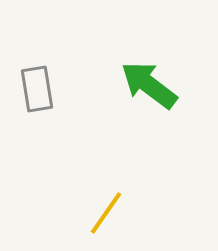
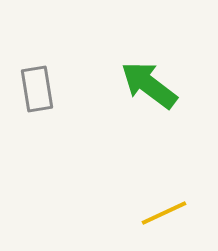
yellow line: moved 58 px right; rotated 30 degrees clockwise
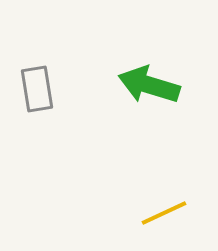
green arrow: rotated 20 degrees counterclockwise
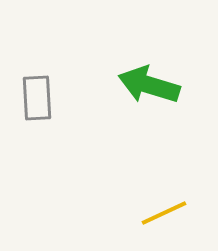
gray rectangle: moved 9 px down; rotated 6 degrees clockwise
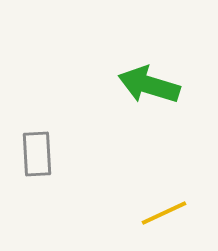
gray rectangle: moved 56 px down
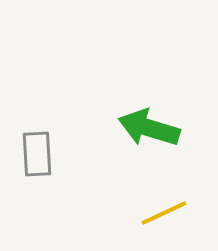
green arrow: moved 43 px down
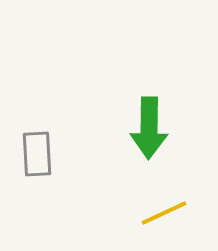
green arrow: rotated 106 degrees counterclockwise
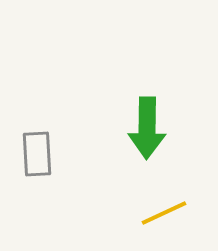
green arrow: moved 2 px left
